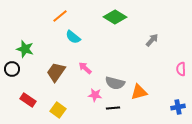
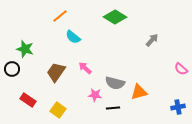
pink semicircle: rotated 48 degrees counterclockwise
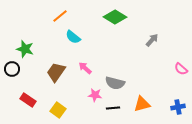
orange triangle: moved 3 px right, 12 px down
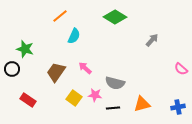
cyan semicircle: moved 1 px right, 1 px up; rotated 105 degrees counterclockwise
yellow square: moved 16 px right, 12 px up
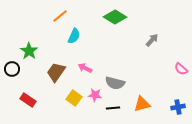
green star: moved 4 px right, 2 px down; rotated 18 degrees clockwise
pink arrow: rotated 16 degrees counterclockwise
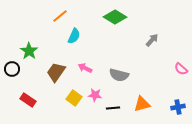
gray semicircle: moved 4 px right, 8 px up
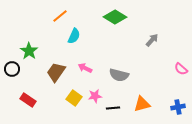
pink star: moved 1 px down; rotated 16 degrees counterclockwise
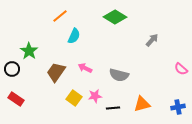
red rectangle: moved 12 px left, 1 px up
